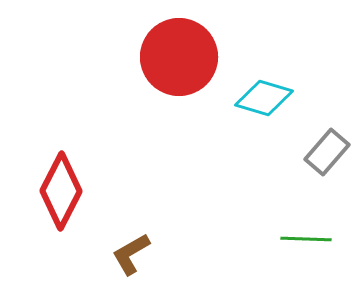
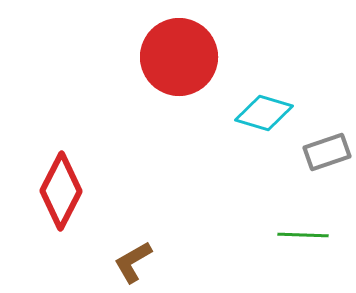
cyan diamond: moved 15 px down
gray rectangle: rotated 30 degrees clockwise
green line: moved 3 px left, 4 px up
brown L-shape: moved 2 px right, 8 px down
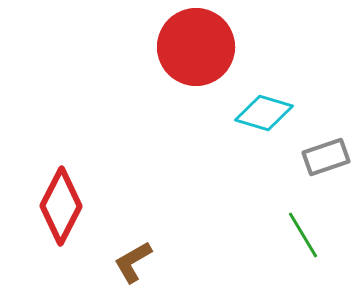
red circle: moved 17 px right, 10 px up
gray rectangle: moved 1 px left, 5 px down
red diamond: moved 15 px down
green line: rotated 57 degrees clockwise
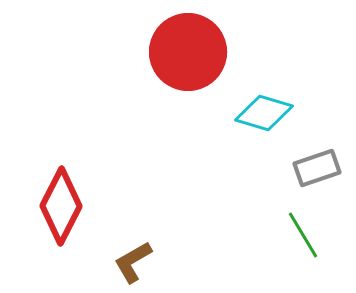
red circle: moved 8 px left, 5 px down
gray rectangle: moved 9 px left, 11 px down
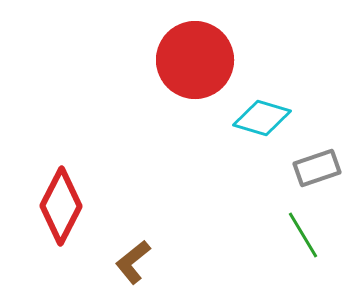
red circle: moved 7 px right, 8 px down
cyan diamond: moved 2 px left, 5 px down
brown L-shape: rotated 9 degrees counterclockwise
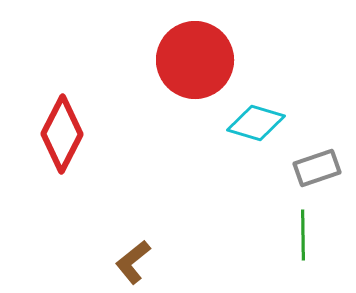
cyan diamond: moved 6 px left, 5 px down
red diamond: moved 1 px right, 72 px up
green line: rotated 30 degrees clockwise
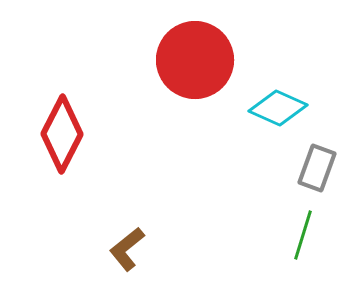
cyan diamond: moved 22 px right, 15 px up; rotated 8 degrees clockwise
gray rectangle: rotated 51 degrees counterclockwise
green line: rotated 18 degrees clockwise
brown L-shape: moved 6 px left, 13 px up
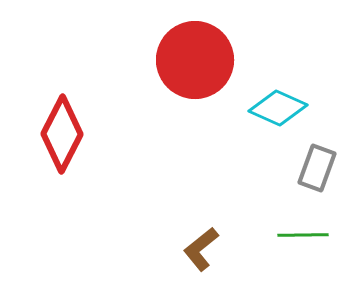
green line: rotated 72 degrees clockwise
brown L-shape: moved 74 px right
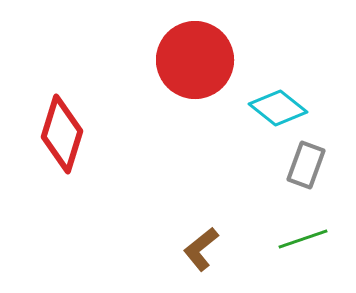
cyan diamond: rotated 14 degrees clockwise
red diamond: rotated 10 degrees counterclockwise
gray rectangle: moved 11 px left, 3 px up
green line: moved 4 px down; rotated 18 degrees counterclockwise
